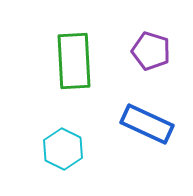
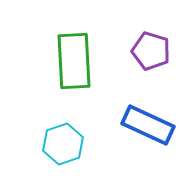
blue rectangle: moved 1 px right, 1 px down
cyan hexagon: moved 5 px up; rotated 15 degrees clockwise
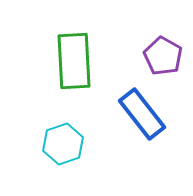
purple pentagon: moved 12 px right, 5 px down; rotated 12 degrees clockwise
blue rectangle: moved 6 px left, 11 px up; rotated 27 degrees clockwise
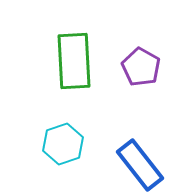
purple pentagon: moved 22 px left, 11 px down
blue rectangle: moved 2 px left, 51 px down
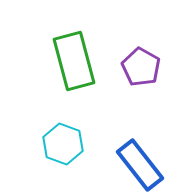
green rectangle: rotated 12 degrees counterclockwise
cyan hexagon: rotated 21 degrees counterclockwise
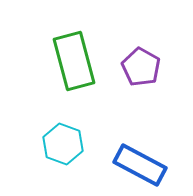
blue rectangle: rotated 24 degrees counterclockwise
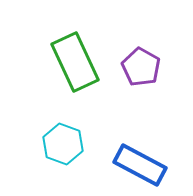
green rectangle: moved 1 px right, 1 px down; rotated 10 degrees counterclockwise
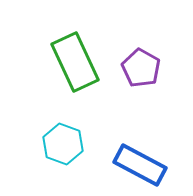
purple pentagon: moved 1 px down
